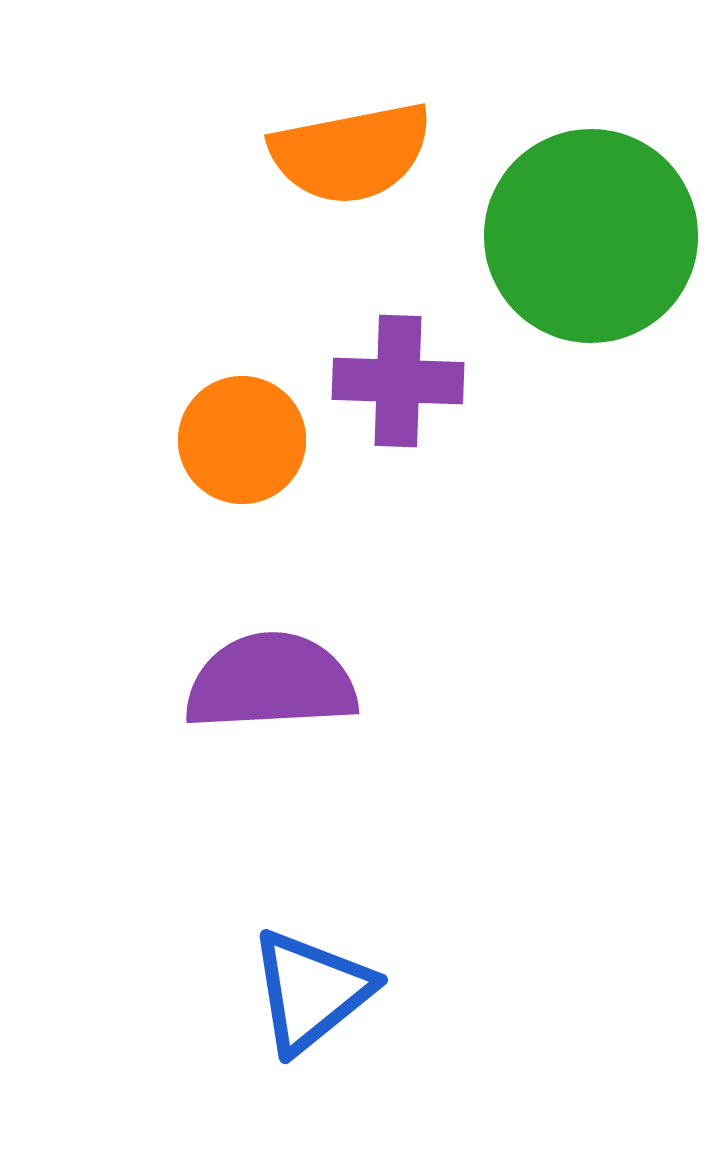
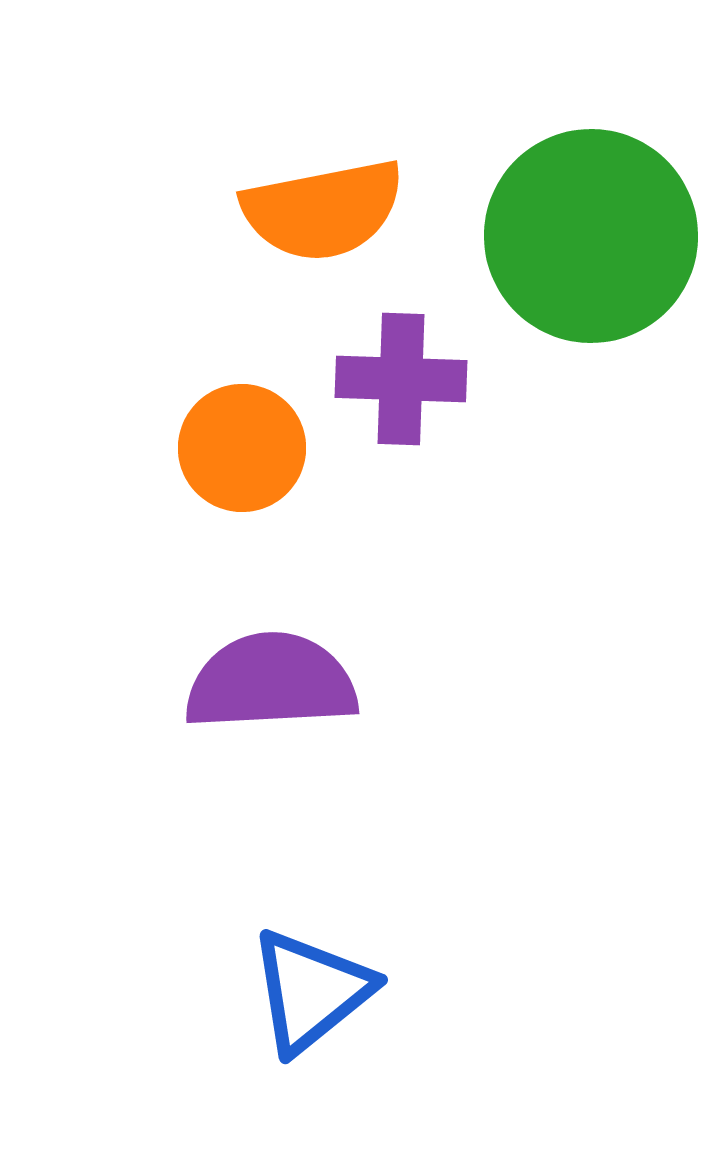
orange semicircle: moved 28 px left, 57 px down
purple cross: moved 3 px right, 2 px up
orange circle: moved 8 px down
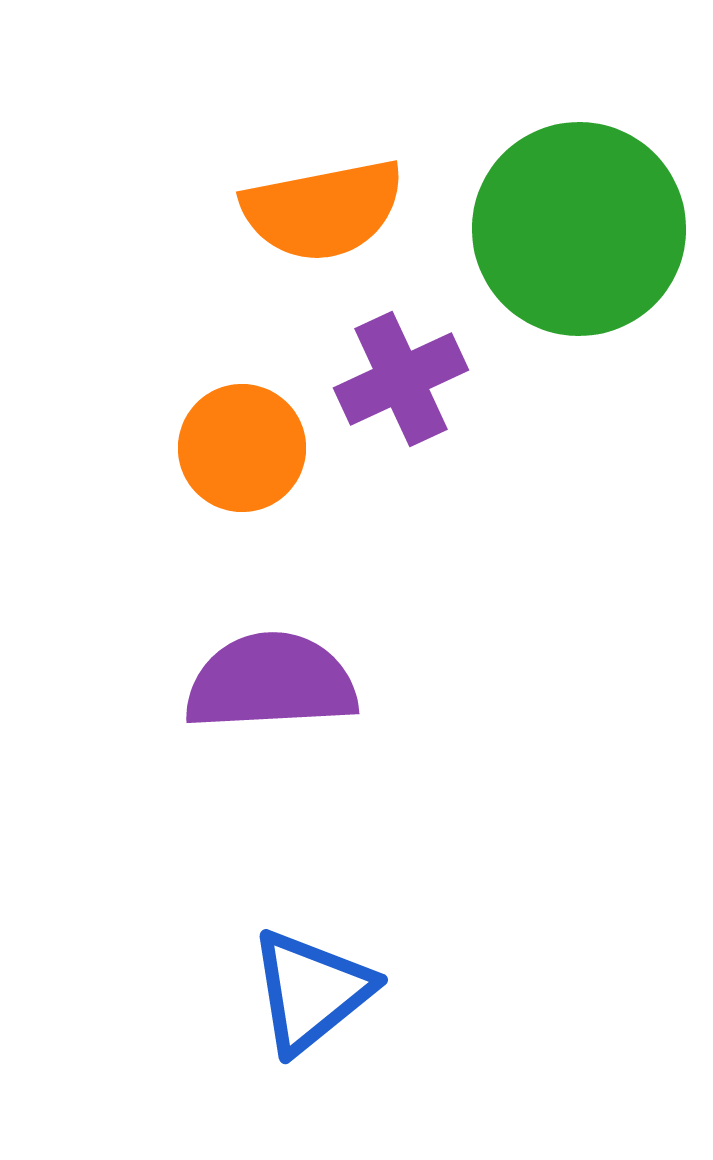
green circle: moved 12 px left, 7 px up
purple cross: rotated 27 degrees counterclockwise
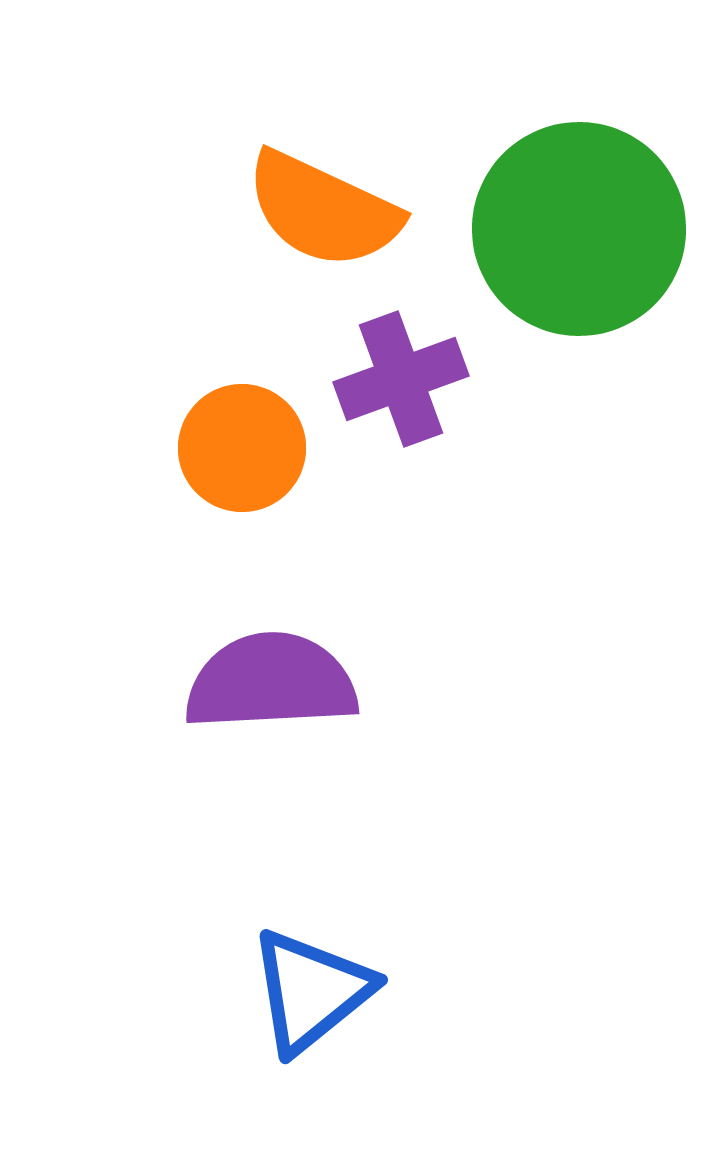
orange semicircle: rotated 36 degrees clockwise
purple cross: rotated 5 degrees clockwise
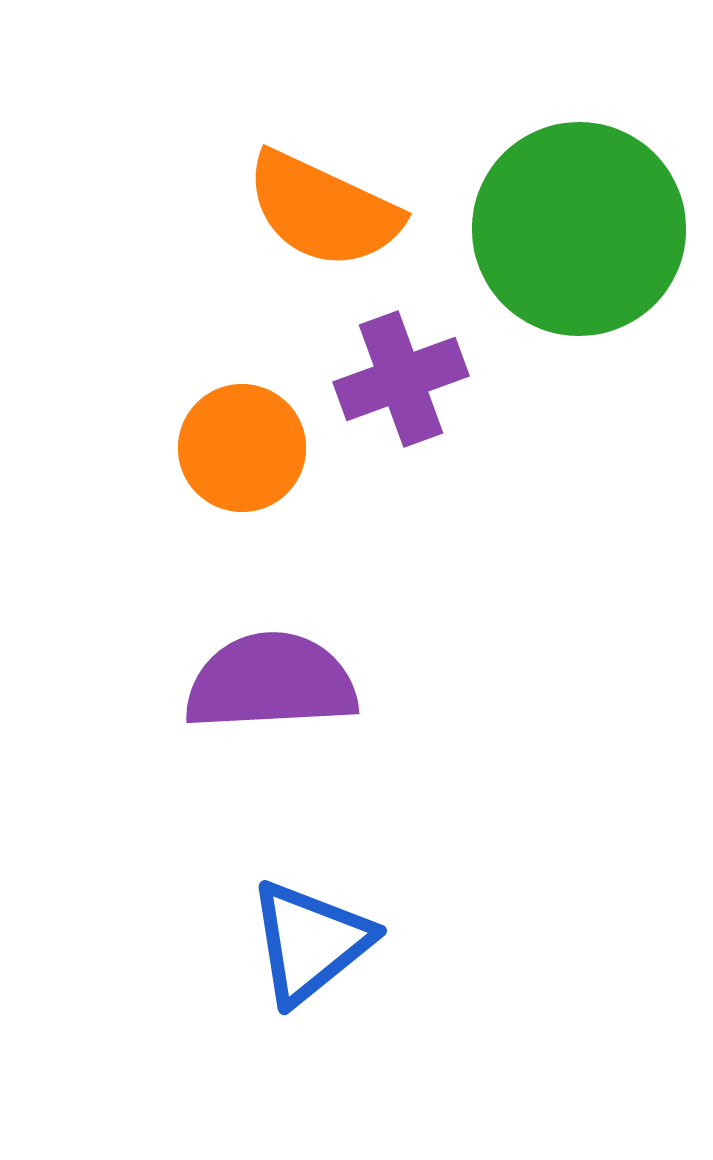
blue triangle: moved 1 px left, 49 px up
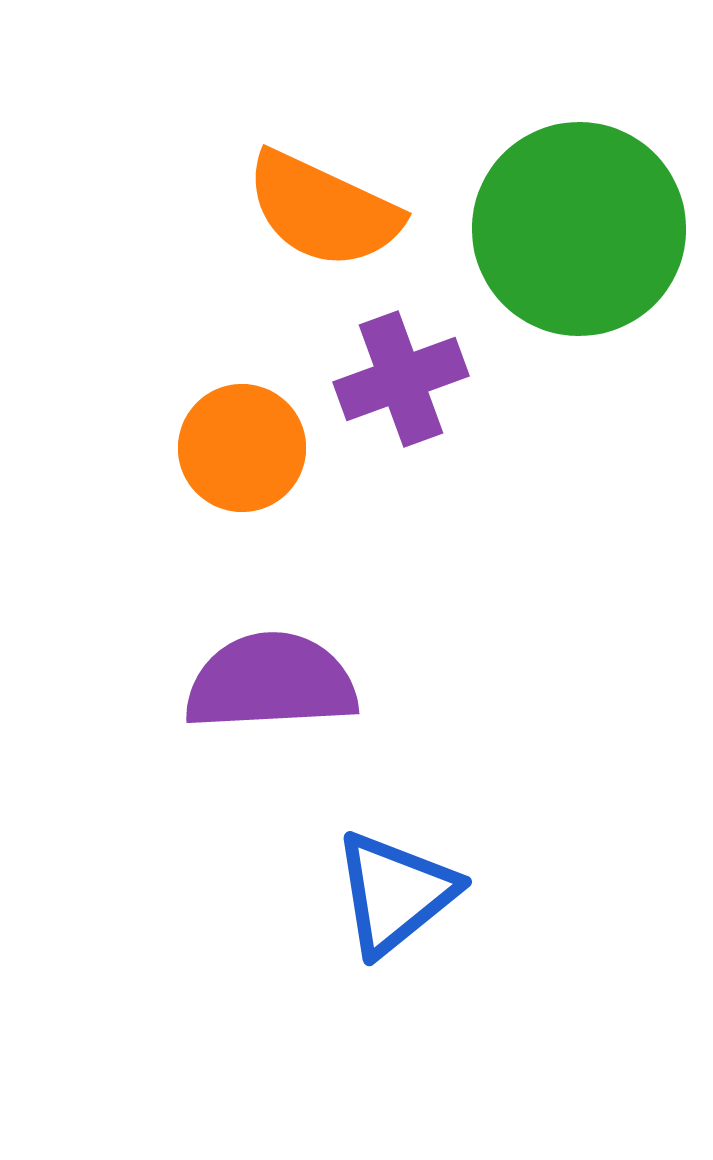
blue triangle: moved 85 px right, 49 px up
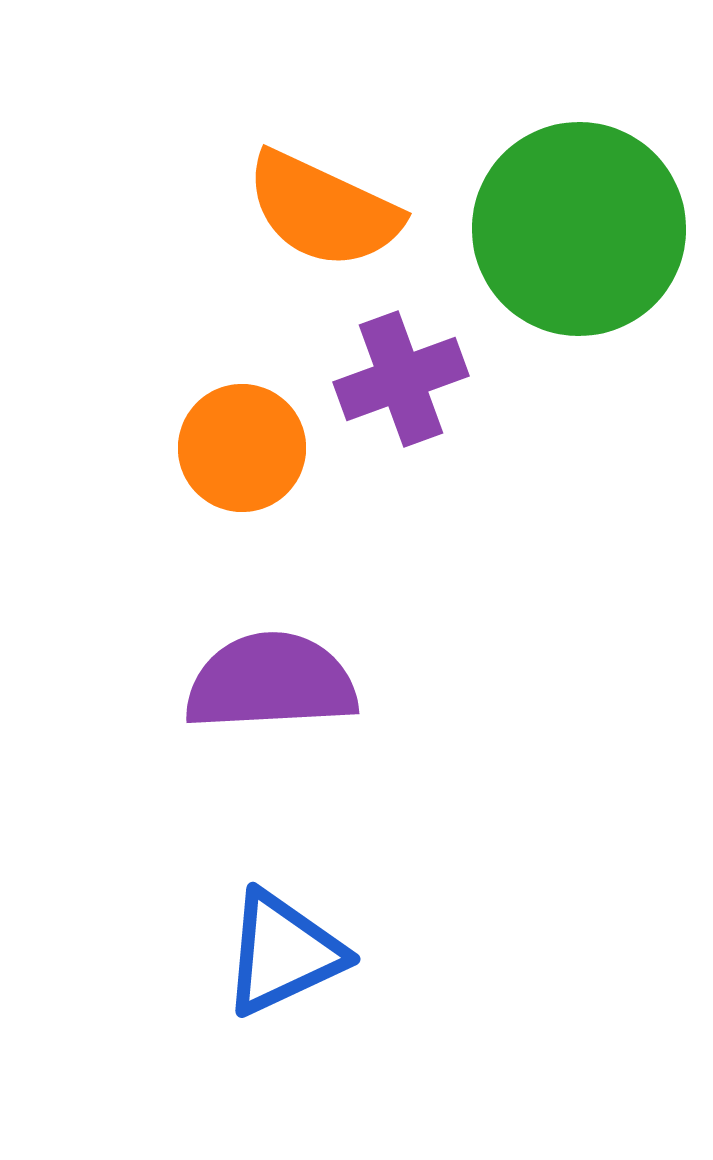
blue triangle: moved 112 px left, 60 px down; rotated 14 degrees clockwise
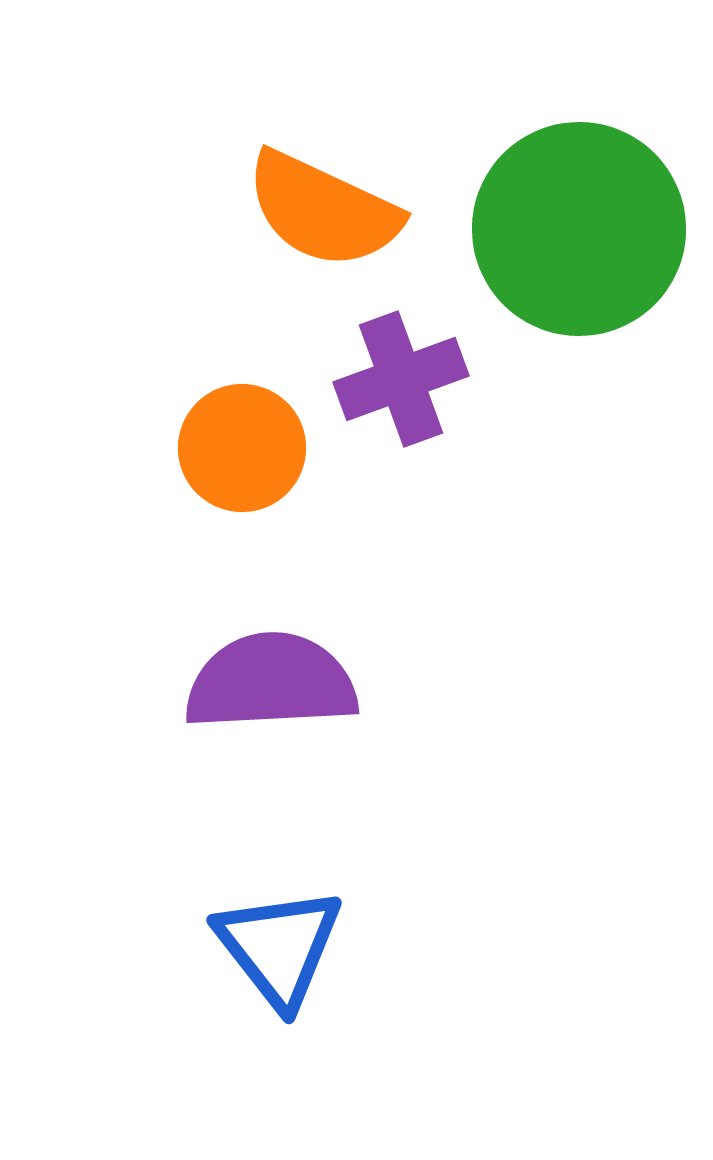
blue triangle: moved 4 px left, 6 px up; rotated 43 degrees counterclockwise
